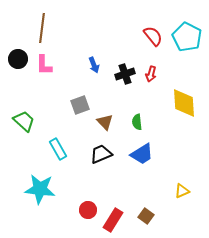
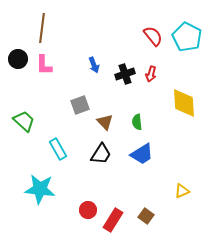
black trapezoid: rotated 145 degrees clockwise
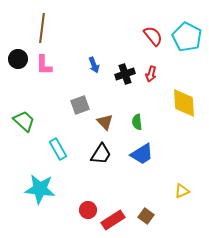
red rectangle: rotated 25 degrees clockwise
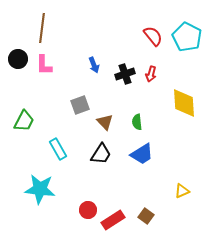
green trapezoid: rotated 75 degrees clockwise
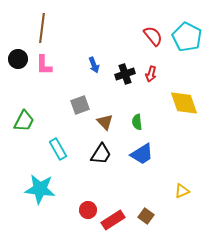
yellow diamond: rotated 16 degrees counterclockwise
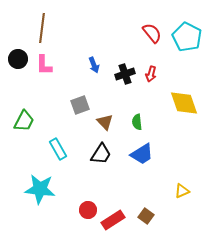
red semicircle: moved 1 px left, 3 px up
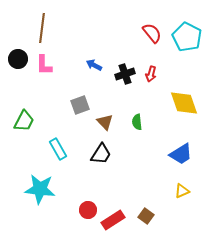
blue arrow: rotated 140 degrees clockwise
blue trapezoid: moved 39 px right
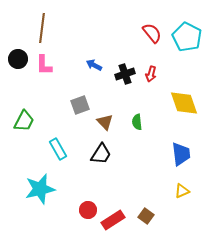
blue trapezoid: rotated 65 degrees counterclockwise
cyan star: rotated 20 degrees counterclockwise
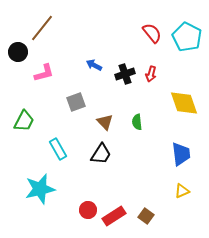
brown line: rotated 32 degrees clockwise
black circle: moved 7 px up
pink L-shape: moved 8 px down; rotated 105 degrees counterclockwise
gray square: moved 4 px left, 3 px up
red rectangle: moved 1 px right, 4 px up
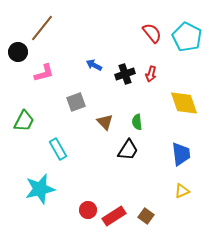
black trapezoid: moved 27 px right, 4 px up
